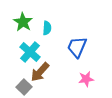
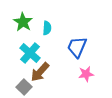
cyan cross: moved 1 px down
pink star: moved 5 px up
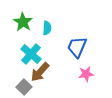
cyan cross: moved 1 px right, 1 px down
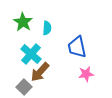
blue trapezoid: rotated 35 degrees counterclockwise
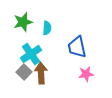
green star: rotated 24 degrees clockwise
cyan cross: rotated 15 degrees clockwise
brown arrow: moved 1 px right, 1 px down; rotated 135 degrees clockwise
gray square: moved 15 px up
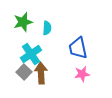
blue trapezoid: moved 1 px right, 1 px down
pink star: moved 4 px left
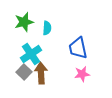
green star: moved 1 px right
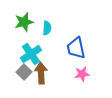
blue trapezoid: moved 2 px left
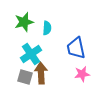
gray square: moved 1 px right, 5 px down; rotated 28 degrees counterclockwise
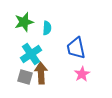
pink star: rotated 21 degrees counterclockwise
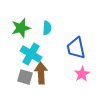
green star: moved 3 px left, 6 px down
cyan cross: rotated 25 degrees counterclockwise
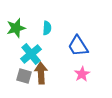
green star: moved 5 px left
blue trapezoid: moved 2 px right, 2 px up; rotated 20 degrees counterclockwise
cyan cross: rotated 20 degrees clockwise
gray square: moved 1 px left, 1 px up
